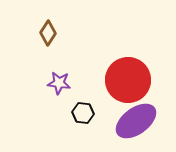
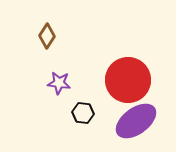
brown diamond: moved 1 px left, 3 px down
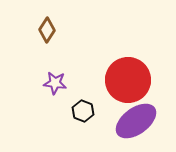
brown diamond: moved 6 px up
purple star: moved 4 px left
black hexagon: moved 2 px up; rotated 15 degrees clockwise
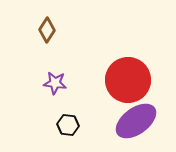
black hexagon: moved 15 px left, 14 px down; rotated 15 degrees counterclockwise
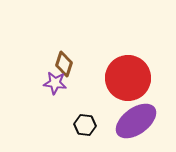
brown diamond: moved 17 px right, 34 px down; rotated 15 degrees counterclockwise
red circle: moved 2 px up
black hexagon: moved 17 px right
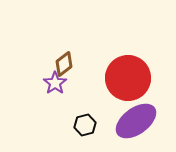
brown diamond: rotated 35 degrees clockwise
purple star: rotated 30 degrees clockwise
black hexagon: rotated 20 degrees counterclockwise
